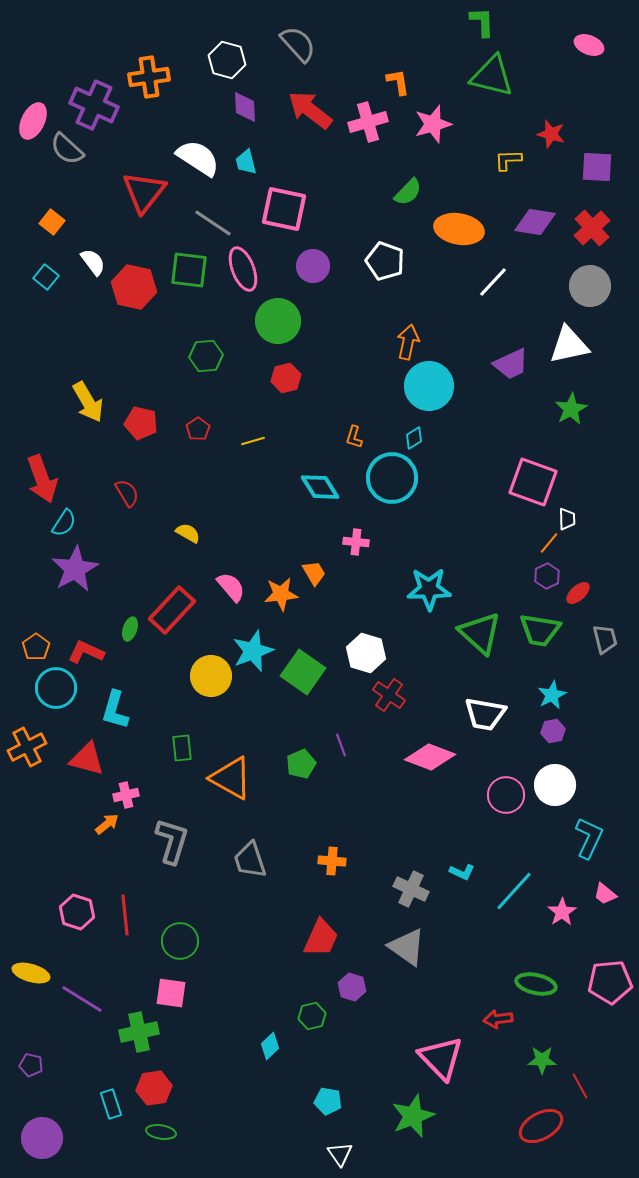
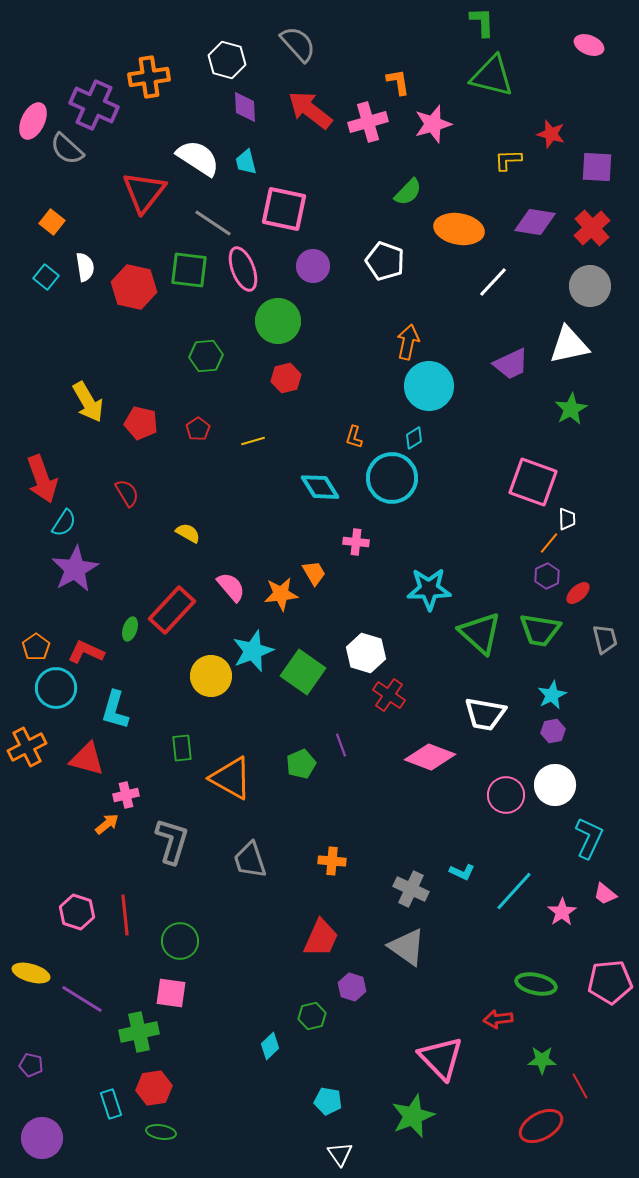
white semicircle at (93, 262): moved 8 px left, 5 px down; rotated 28 degrees clockwise
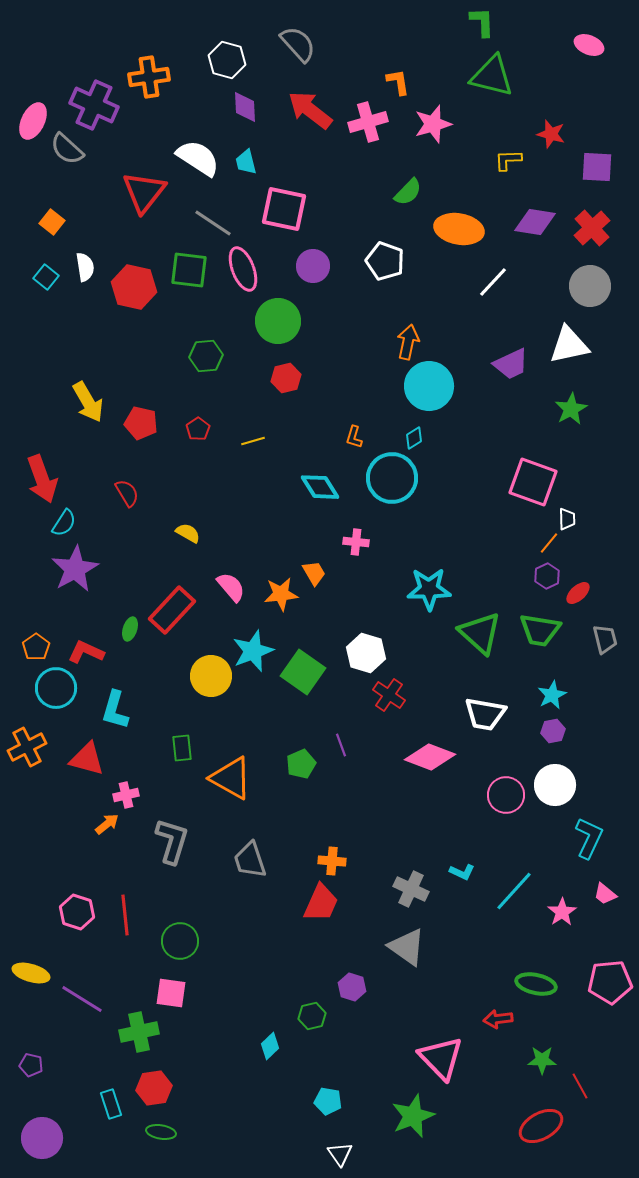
red trapezoid at (321, 938): moved 35 px up
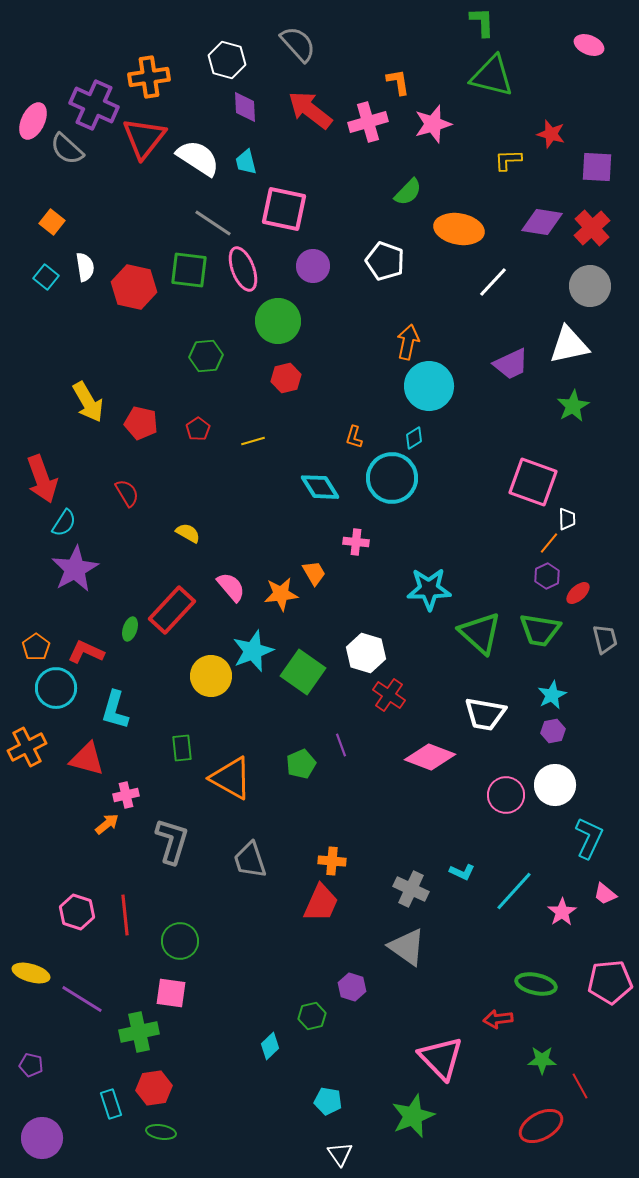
red triangle at (144, 192): moved 54 px up
purple diamond at (535, 222): moved 7 px right
green star at (571, 409): moved 2 px right, 3 px up
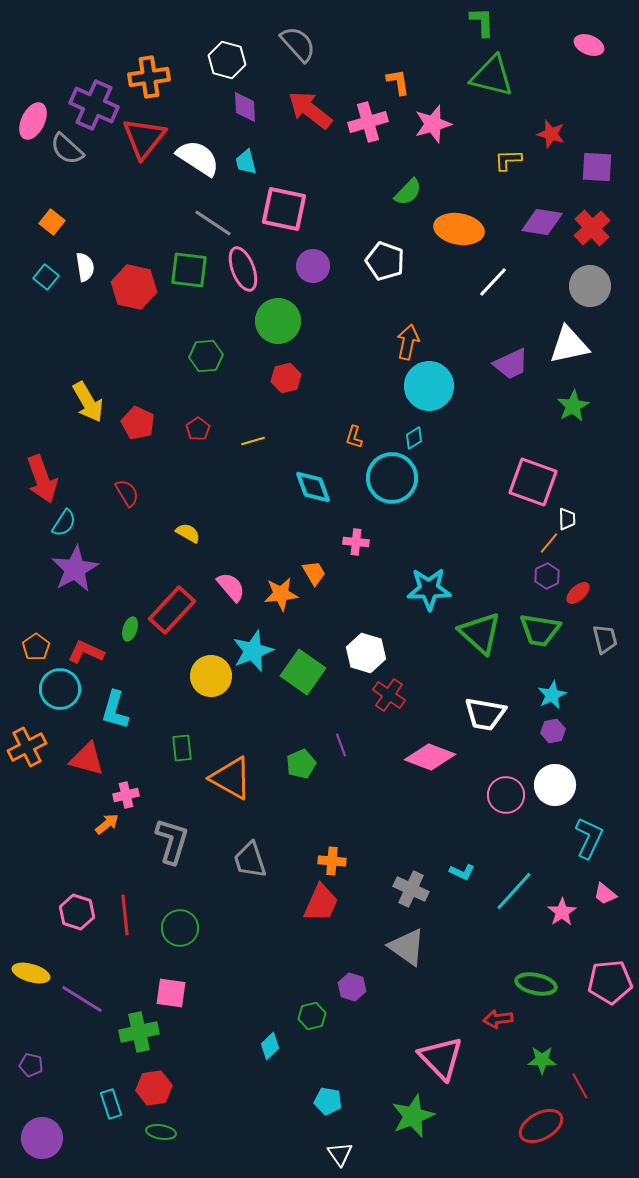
red pentagon at (141, 423): moved 3 px left; rotated 12 degrees clockwise
cyan diamond at (320, 487): moved 7 px left; rotated 12 degrees clockwise
cyan circle at (56, 688): moved 4 px right, 1 px down
green circle at (180, 941): moved 13 px up
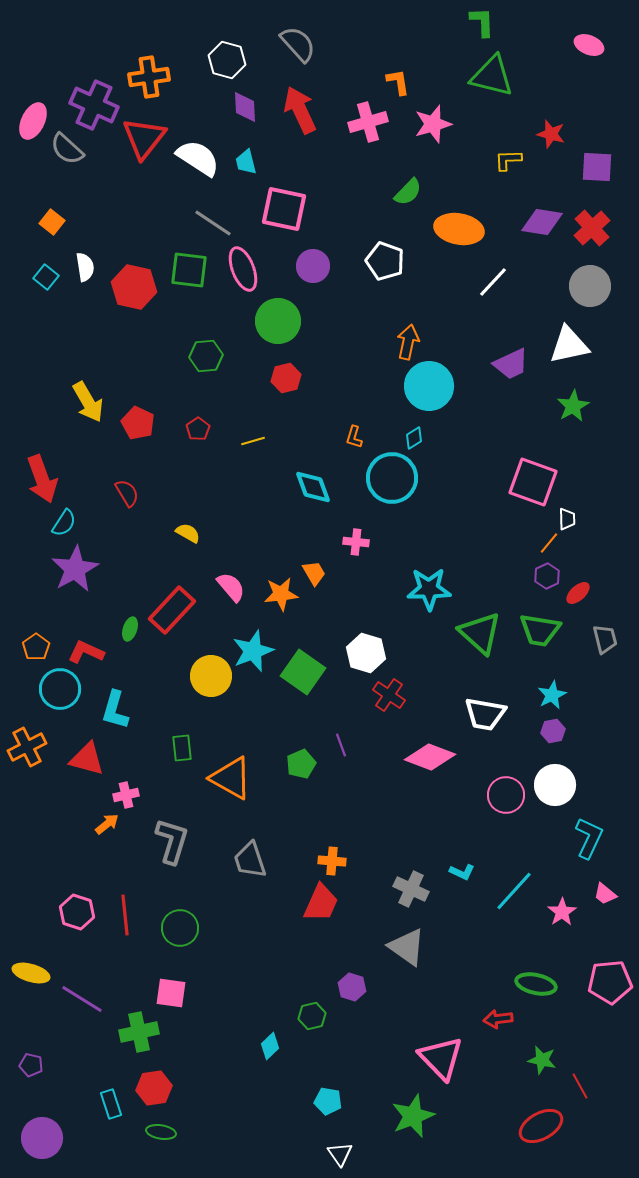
red arrow at (310, 110): moved 10 px left; rotated 27 degrees clockwise
green star at (542, 1060): rotated 12 degrees clockwise
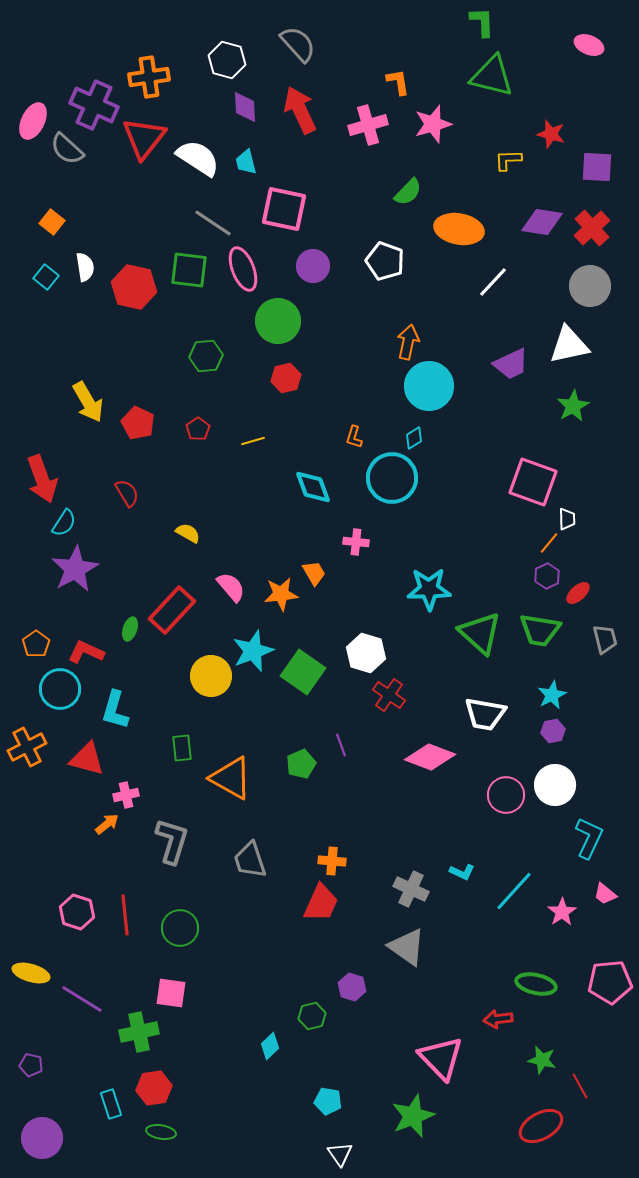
pink cross at (368, 122): moved 3 px down
orange pentagon at (36, 647): moved 3 px up
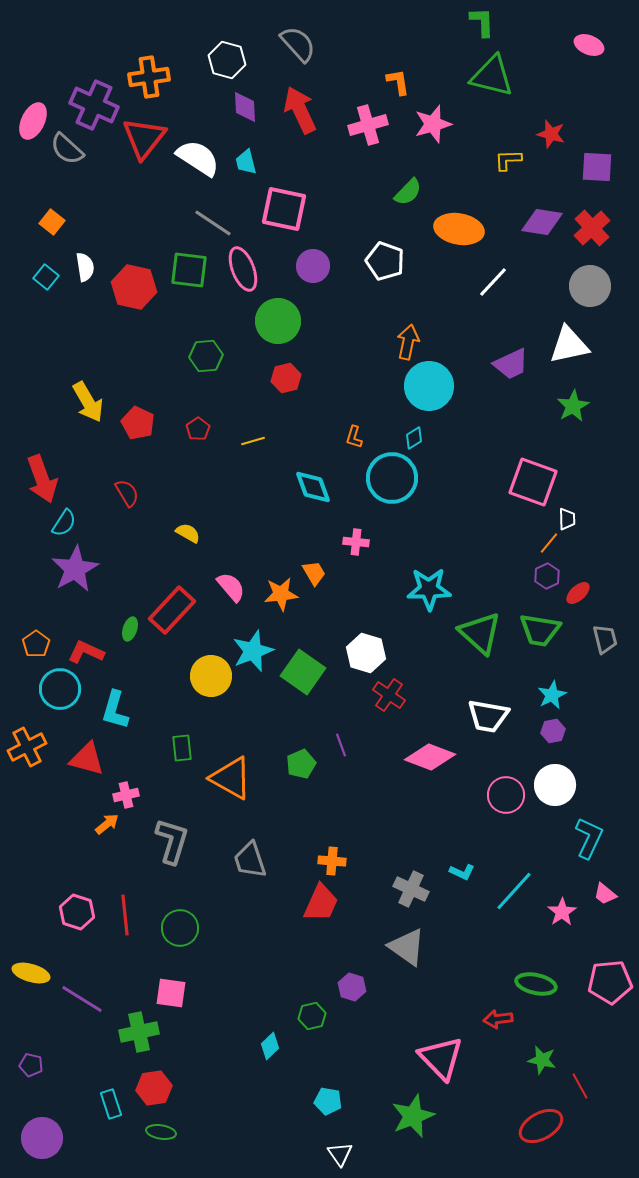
white trapezoid at (485, 714): moved 3 px right, 2 px down
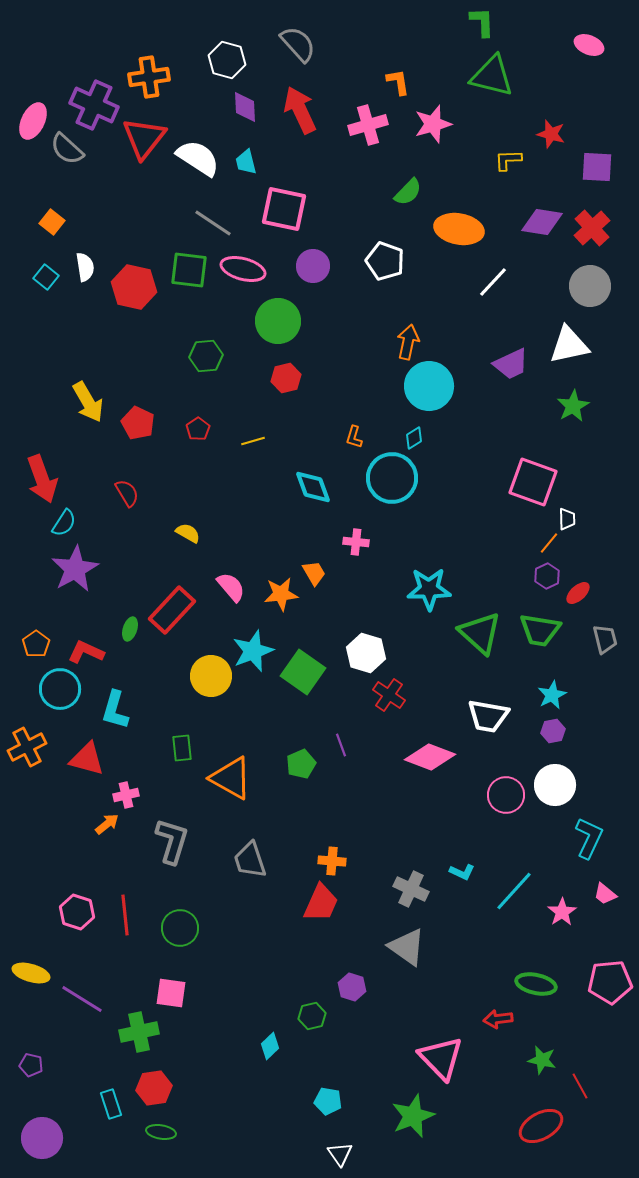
pink ellipse at (243, 269): rotated 54 degrees counterclockwise
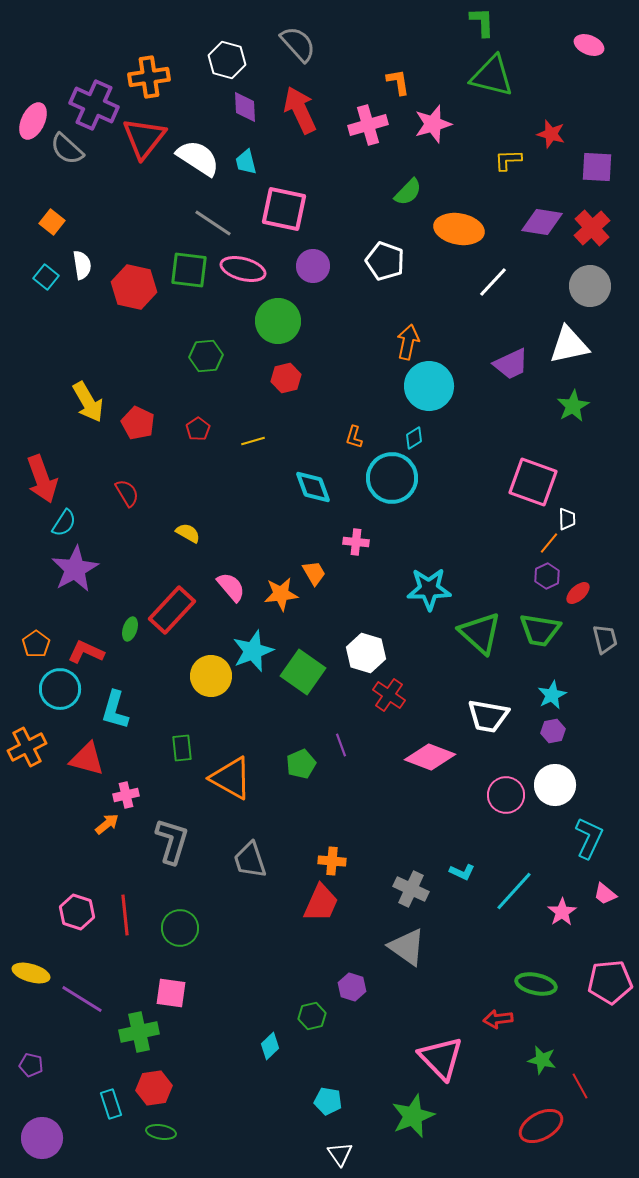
white semicircle at (85, 267): moved 3 px left, 2 px up
